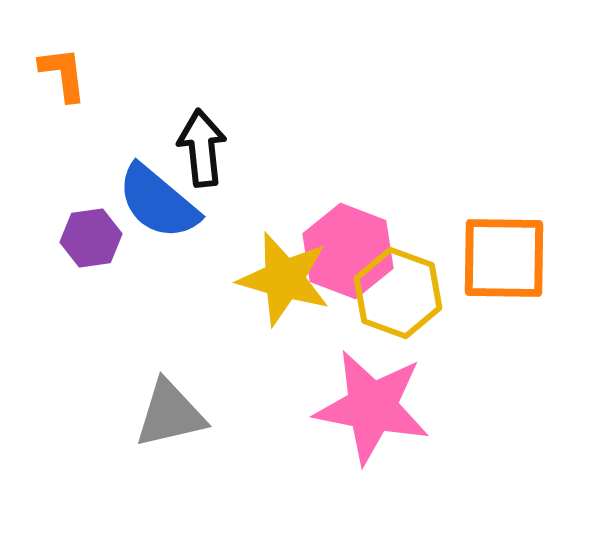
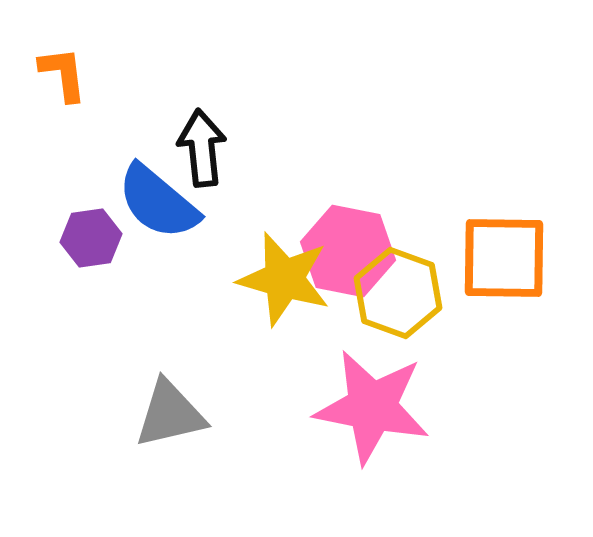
pink hexagon: rotated 10 degrees counterclockwise
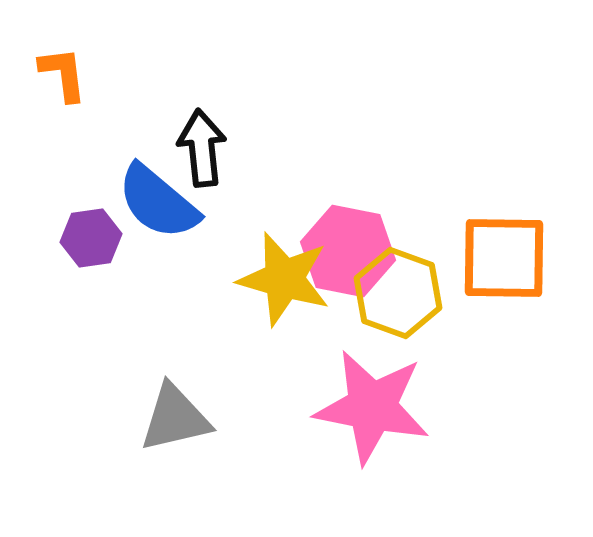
gray triangle: moved 5 px right, 4 px down
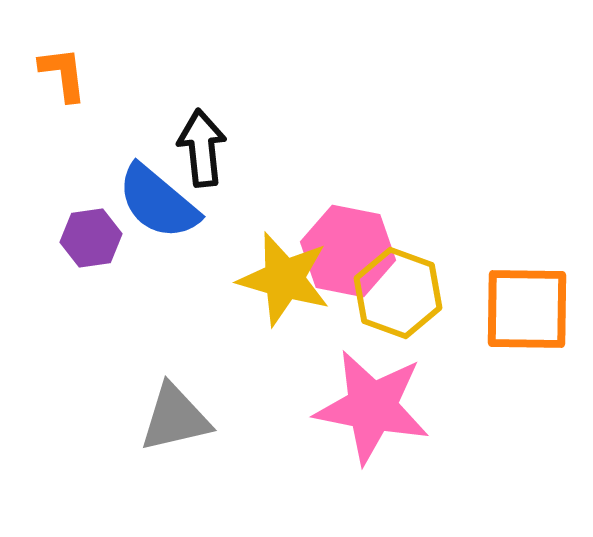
orange square: moved 23 px right, 51 px down
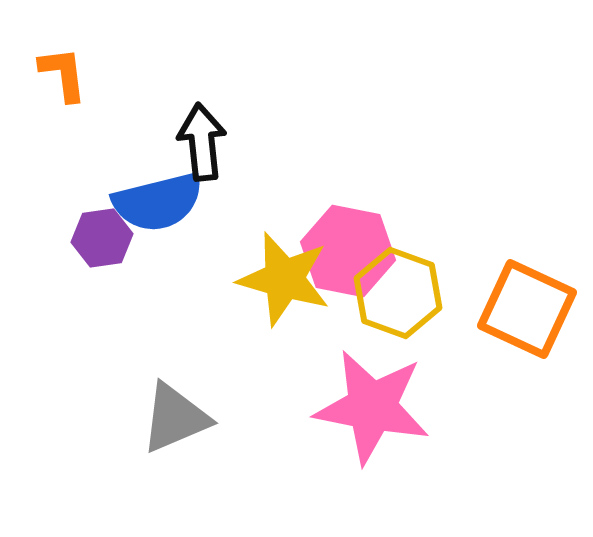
black arrow: moved 6 px up
blue semicircle: rotated 54 degrees counterclockwise
purple hexagon: moved 11 px right
orange square: rotated 24 degrees clockwise
gray triangle: rotated 10 degrees counterclockwise
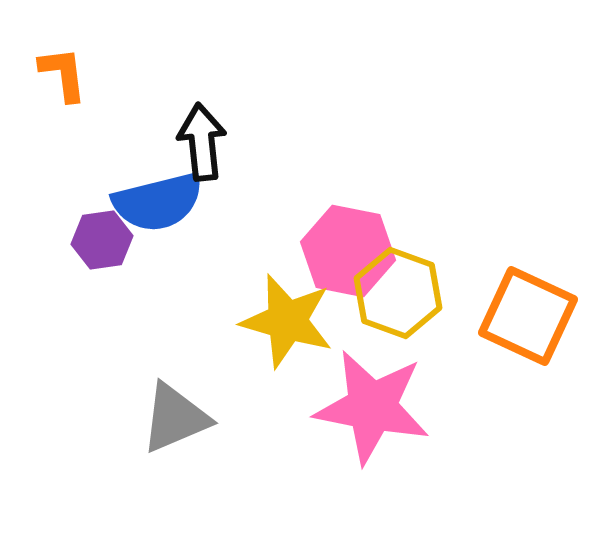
purple hexagon: moved 2 px down
yellow star: moved 3 px right, 42 px down
orange square: moved 1 px right, 7 px down
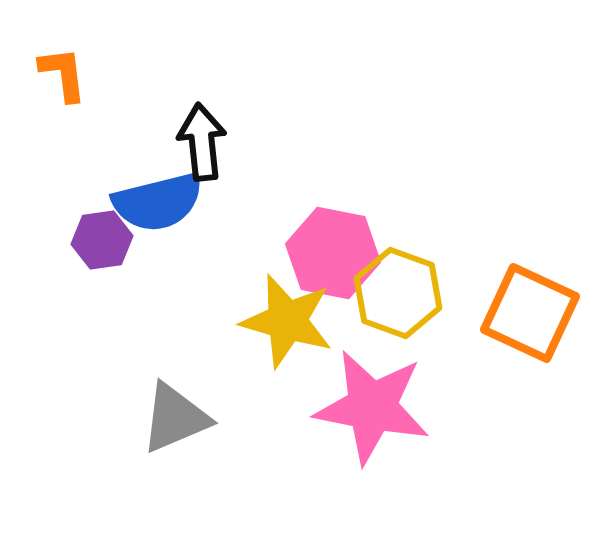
pink hexagon: moved 15 px left, 2 px down
orange square: moved 2 px right, 3 px up
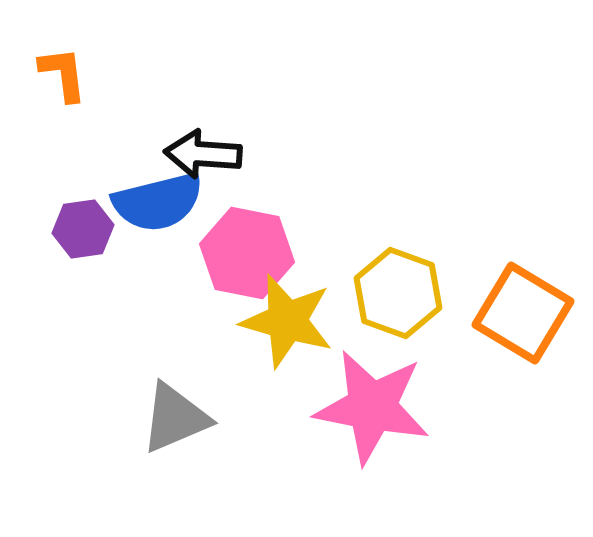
black arrow: moved 1 px right, 12 px down; rotated 80 degrees counterclockwise
purple hexagon: moved 19 px left, 11 px up
pink hexagon: moved 86 px left
orange square: moved 7 px left; rotated 6 degrees clockwise
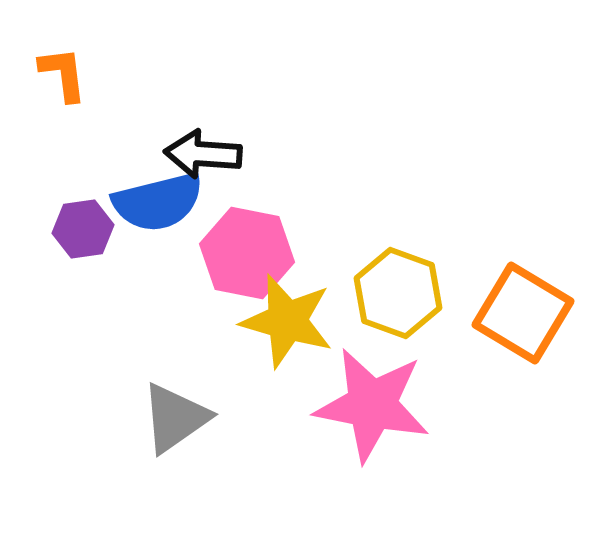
pink star: moved 2 px up
gray triangle: rotated 12 degrees counterclockwise
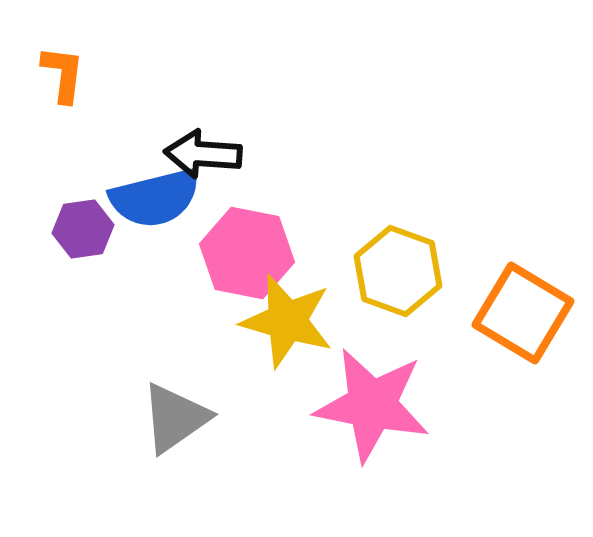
orange L-shape: rotated 14 degrees clockwise
blue semicircle: moved 3 px left, 4 px up
yellow hexagon: moved 22 px up
